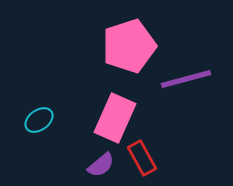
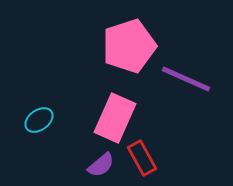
purple line: rotated 39 degrees clockwise
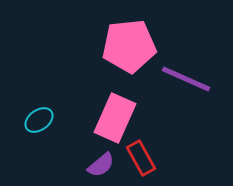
pink pentagon: rotated 12 degrees clockwise
red rectangle: moved 1 px left
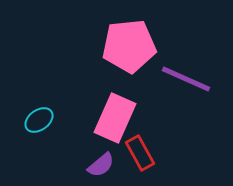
red rectangle: moved 1 px left, 5 px up
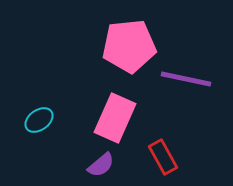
purple line: rotated 12 degrees counterclockwise
red rectangle: moved 23 px right, 4 px down
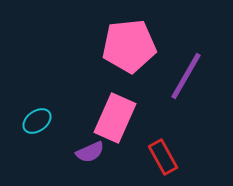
purple line: moved 3 px up; rotated 72 degrees counterclockwise
cyan ellipse: moved 2 px left, 1 px down
purple semicircle: moved 11 px left, 13 px up; rotated 16 degrees clockwise
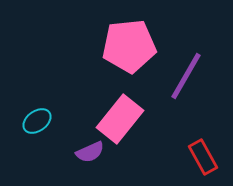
pink rectangle: moved 5 px right, 1 px down; rotated 15 degrees clockwise
red rectangle: moved 40 px right
